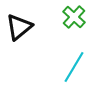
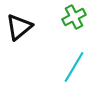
green cross: rotated 20 degrees clockwise
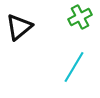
green cross: moved 6 px right
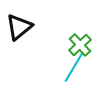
green cross: moved 28 px down; rotated 15 degrees counterclockwise
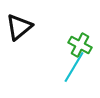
green cross: rotated 20 degrees counterclockwise
